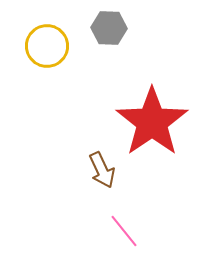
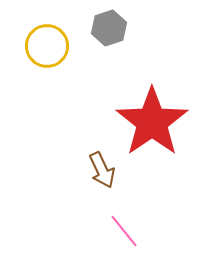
gray hexagon: rotated 20 degrees counterclockwise
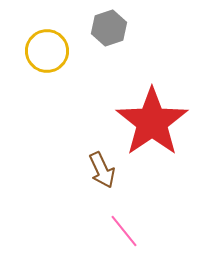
yellow circle: moved 5 px down
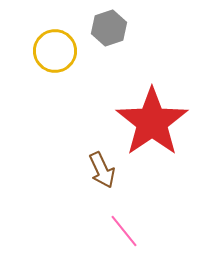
yellow circle: moved 8 px right
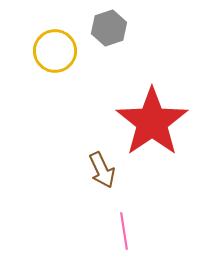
pink line: rotated 30 degrees clockwise
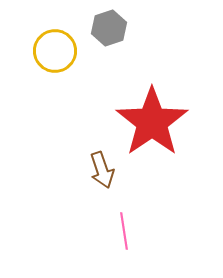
brown arrow: rotated 6 degrees clockwise
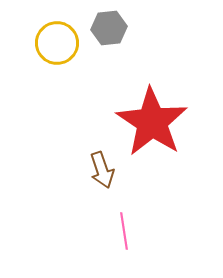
gray hexagon: rotated 12 degrees clockwise
yellow circle: moved 2 px right, 8 px up
red star: rotated 4 degrees counterclockwise
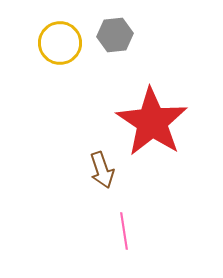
gray hexagon: moved 6 px right, 7 px down
yellow circle: moved 3 px right
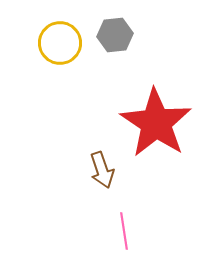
red star: moved 4 px right, 1 px down
